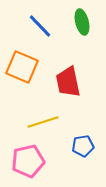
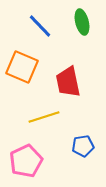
yellow line: moved 1 px right, 5 px up
pink pentagon: moved 2 px left; rotated 12 degrees counterclockwise
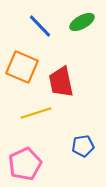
green ellipse: rotated 75 degrees clockwise
red trapezoid: moved 7 px left
yellow line: moved 8 px left, 4 px up
pink pentagon: moved 1 px left, 3 px down
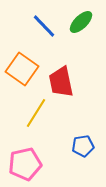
green ellipse: moved 1 px left; rotated 15 degrees counterclockwise
blue line: moved 4 px right
orange square: moved 2 px down; rotated 12 degrees clockwise
yellow line: rotated 40 degrees counterclockwise
pink pentagon: rotated 12 degrees clockwise
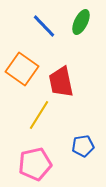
green ellipse: rotated 20 degrees counterclockwise
yellow line: moved 3 px right, 2 px down
pink pentagon: moved 10 px right
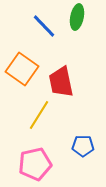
green ellipse: moved 4 px left, 5 px up; rotated 15 degrees counterclockwise
blue pentagon: rotated 10 degrees clockwise
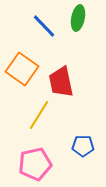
green ellipse: moved 1 px right, 1 px down
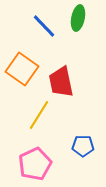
pink pentagon: rotated 12 degrees counterclockwise
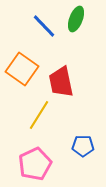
green ellipse: moved 2 px left, 1 px down; rotated 10 degrees clockwise
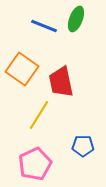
blue line: rotated 24 degrees counterclockwise
